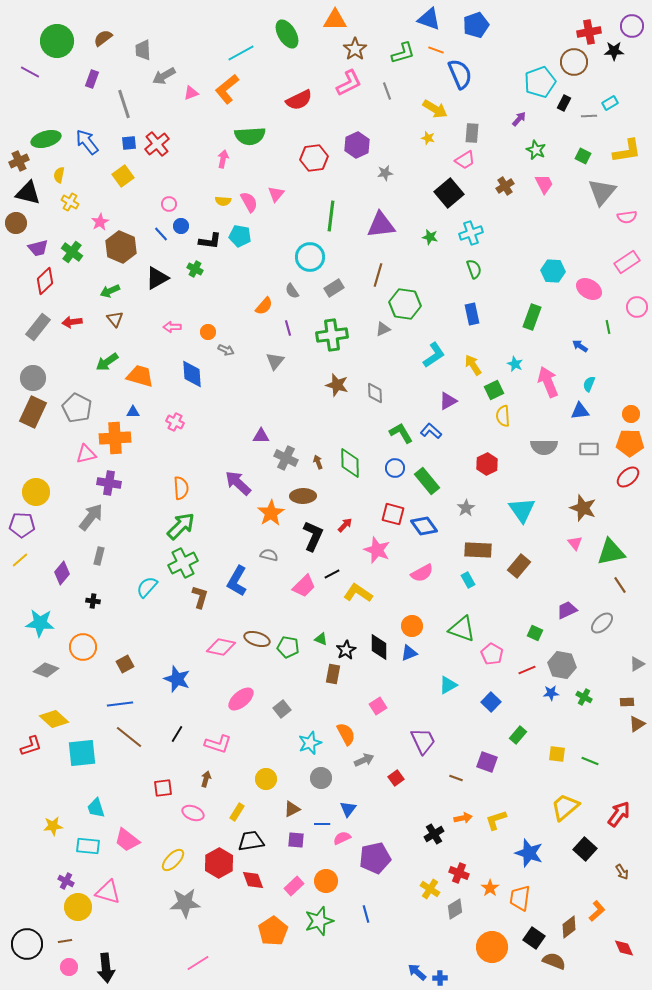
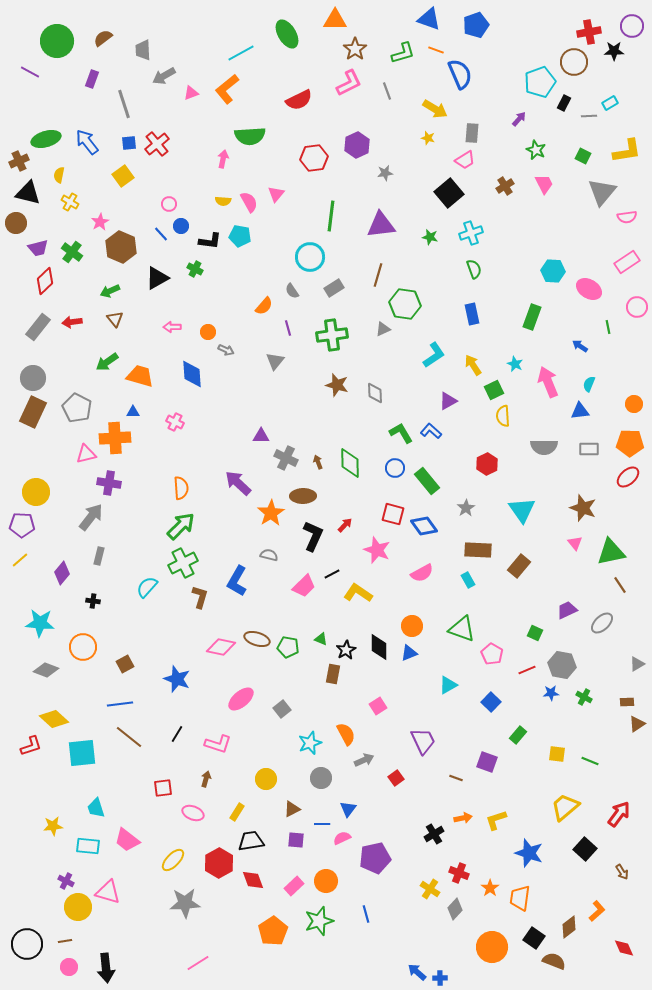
orange circle at (631, 414): moved 3 px right, 10 px up
gray diamond at (455, 909): rotated 15 degrees counterclockwise
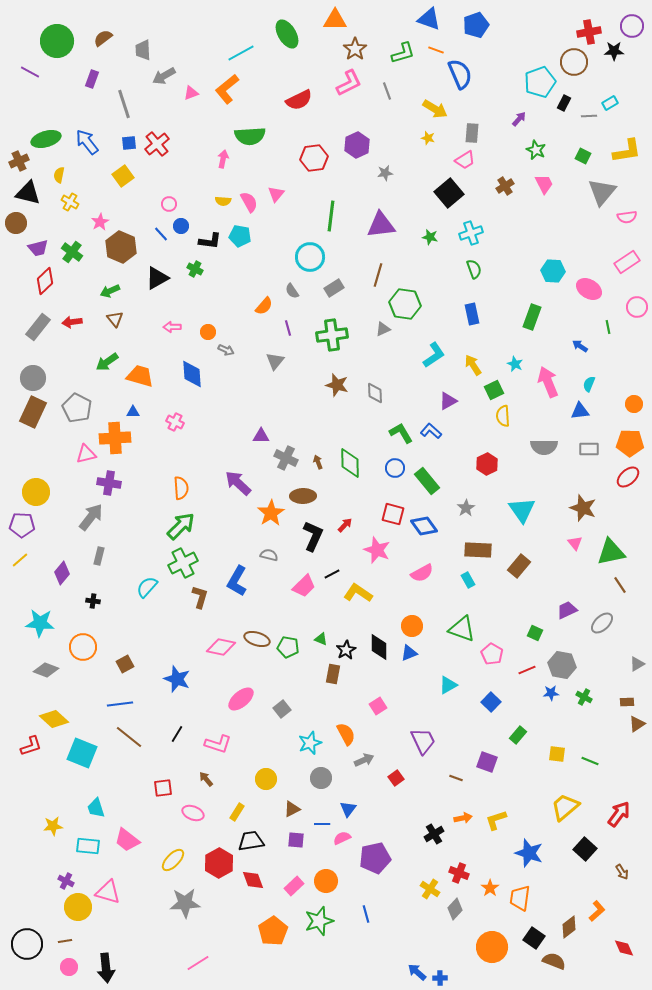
cyan square at (82, 753): rotated 28 degrees clockwise
brown arrow at (206, 779): rotated 56 degrees counterclockwise
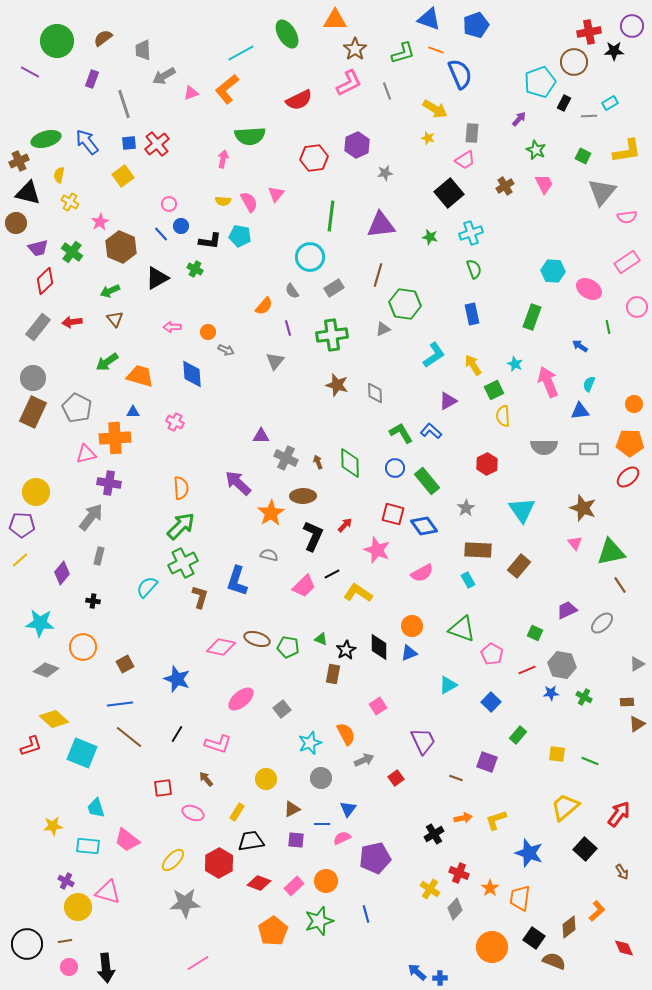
blue L-shape at (237, 581): rotated 12 degrees counterclockwise
red diamond at (253, 880): moved 6 px right, 3 px down; rotated 50 degrees counterclockwise
